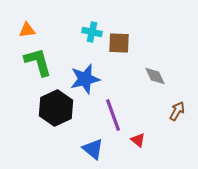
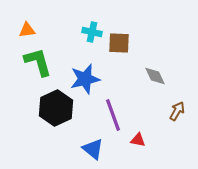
red triangle: rotated 28 degrees counterclockwise
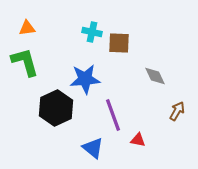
orange triangle: moved 2 px up
green L-shape: moved 13 px left
blue star: rotated 8 degrees clockwise
blue triangle: moved 1 px up
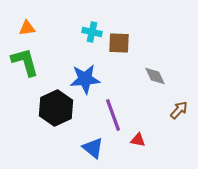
brown arrow: moved 2 px right, 1 px up; rotated 12 degrees clockwise
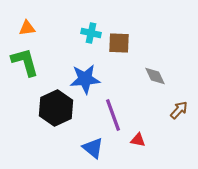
cyan cross: moved 1 px left, 1 px down
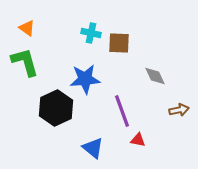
orange triangle: rotated 42 degrees clockwise
brown arrow: rotated 36 degrees clockwise
purple line: moved 9 px right, 4 px up
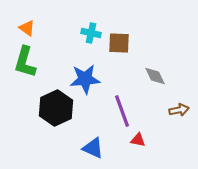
green L-shape: rotated 148 degrees counterclockwise
blue triangle: rotated 15 degrees counterclockwise
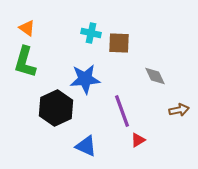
red triangle: rotated 42 degrees counterclockwise
blue triangle: moved 7 px left, 2 px up
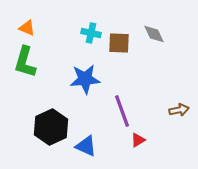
orange triangle: rotated 12 degrees counterclockwise
gray diamond: moved 1 px left, 42 px up
black hexagon: moved 5 px left, 19 px down
